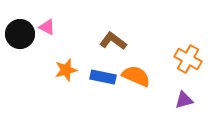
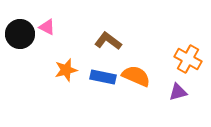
brown L-shape: moved 5 px left
purple triangle: moved 6 px left, 8 px up
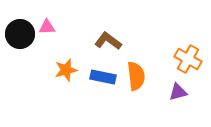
pink triangle: rotated 30 degrees counterclockwise
orange semicircle: rotated 60 degrees clockwise
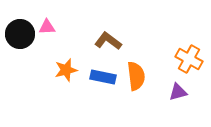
orange cross: moved 1 px right
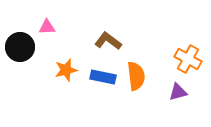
black circle: moved 13 px down
orange cross: moved 1 px left
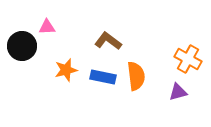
black circle: moved 2 px right, 1 px up
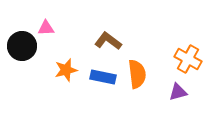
pink triangle: moved 1 px left, 1 px down
orange semicircle: moved 1 px right, 2 px up
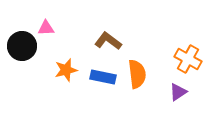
purple triangle: rotated 18 degrees counterclockwise
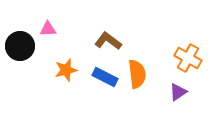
pink triangle: moved 2 px right, 1 px down
black circle: moved 2 px left
orange cross: moved 1 px up
blue rectangle: moved 2 px right; rotated 15 degrees clockwise
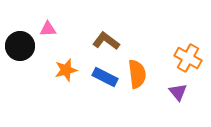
brown L-shape: moved 2 px left
purple triangle: rotated 36 degrees counterclockwise
